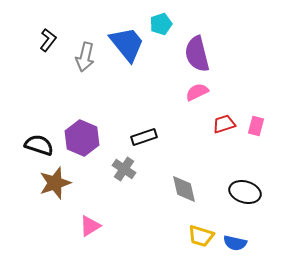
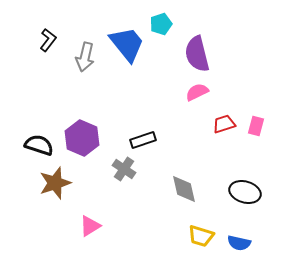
black rectangle: moved 1 px left, 3 px down
blue semicircle: moved 4 px right
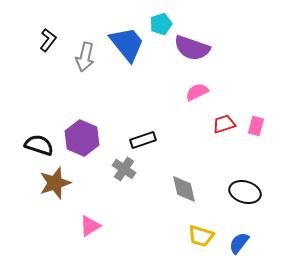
purple semicircle: moved 5 px left, 6 px up; rotated 57 degrees counterclockwise
blue semicircle: rotated 115 degrees clockwise
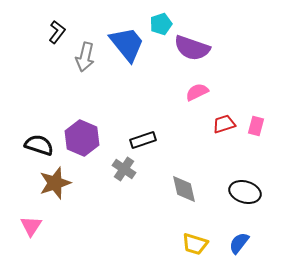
black L-shape: moved 9 px right, 8 px up
pink triangle: moved 59 px left; rotated 25 degrees counterclockwise
yellow trapezoid: moved 6 px left, 8 px down
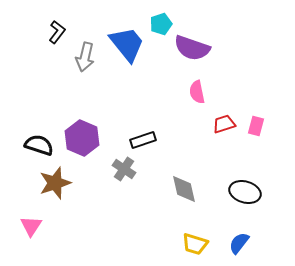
pink semicircle: rotated 75 degrees counterclockwise
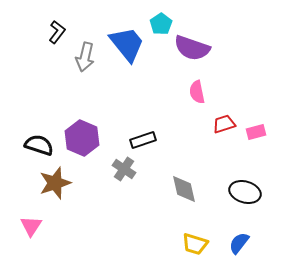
cyan pentagon: rotated 15 degrees counterclockwise
pink rectangle: moved 6 px down; rotated 60 degrees clockwise
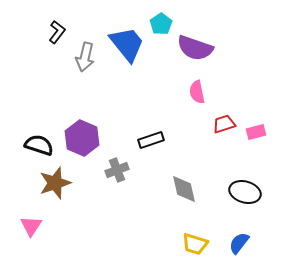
purple semicircle: moved 3 px right
black rectangle: moved 8 px right
gray cross: moved 7 px left, 1 px down; rotated 35 degrees clockwise
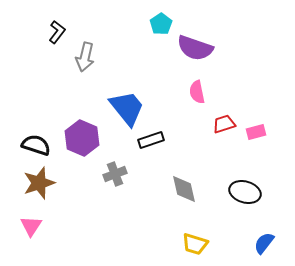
blue trapezoid: moved 64 px down
black semicircle: moved 3 px left
gray cross: moved 2 px left, 4 px down
brown star: moved 16 px left
blue semicircle: moved 25 px right
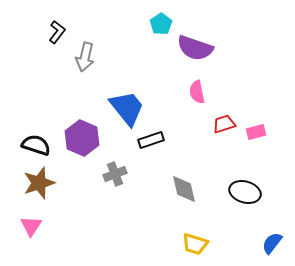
blue semicircle: moved 8 px right
